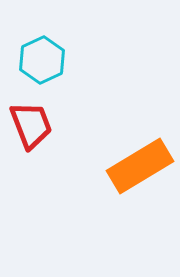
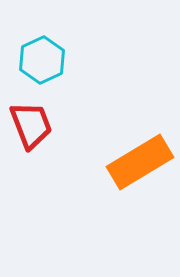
orange rectangle: moved 4 px up
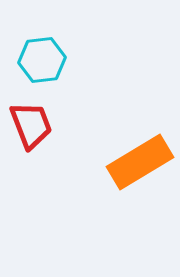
cyan hexagon: rotated 18 degrees clockwise
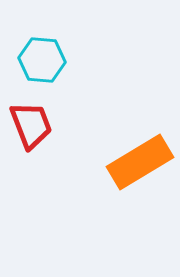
cyan hexagon: rotated 12 degrees clockwise
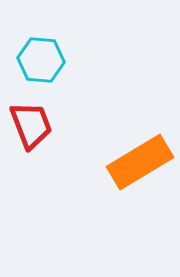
cyan hexagon: moved 1 px left
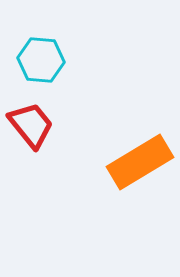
red trapezoid: rotated 18 degrees counterclockwise
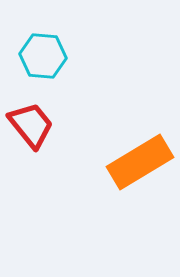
cyan hexagon: moved 2 px right, 4 px up
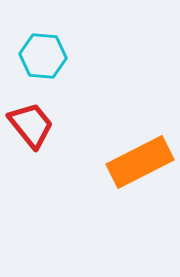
orange rectangle: rotated 4 degrees clockwise
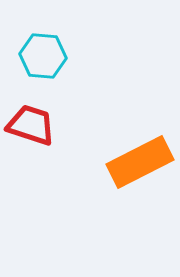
red trapezoid: rotated 33 degrees counterclockwise
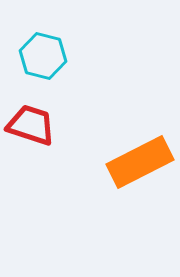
cyan hexagon: rotated 9 degrees clockwise
